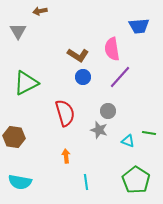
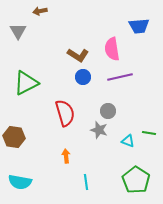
purple line: rotated 35 degrees clockwise
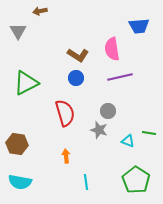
blue circle: moved 7 px left, 1 px down
brown hexagon: moved 3 px right, 7 px down
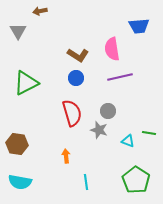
red semicircle: moved 7 px right
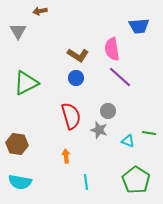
purple line: rotated 55 degrees clockwise
red semicircle: moved 1 px left, 3 px down
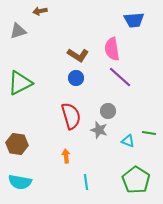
blue trapezoid: moved 5 px left, 6 px up
gray triangle: rotated 42 degrees clockwise
green triangle: moved 6 px left
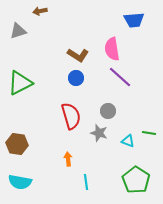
gray star: moved 3 px down
orange arrow: moved 2 px right, 3 px down
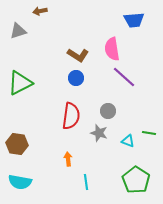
purple line: moved 4 px right
red semicircle: rotated 24 degrees clockwise
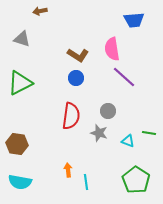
gray triangle: moved 4 px right, 8 px down; rotated 36 degrees clockwise
orange arrow: moved 11 px down
